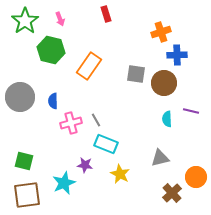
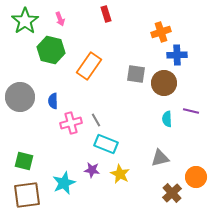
purple star: moved 7 px right, 5 px down
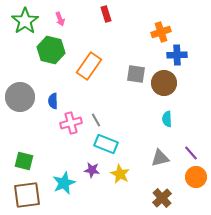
purple line: moved 42 px down; rotated 35 degrees clockwise
brown cross: moved 10 px left, 5 px down
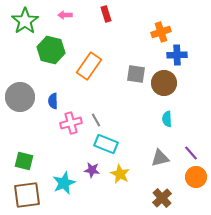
pink arrow: moved 5 px right, 4 px up; rotated 112 degrees clockwise
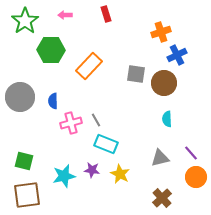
green hexagon: rotated 12 degrees counterclockwise
blue cross: rotated 24 degrees counterclockwise
orange rectangle: rotated 8 degrees clockwise
cyan star: moved 7 px up; rotated 10 degrees clockwise
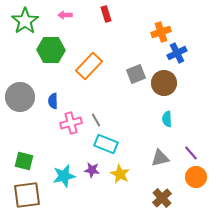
blue cross: moved 2 px up
gray square: rotated 30 degrees counterclockwise
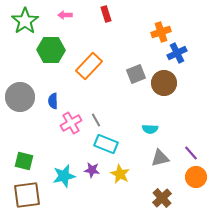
cyan semicircle: moved 17 px left, 10 px down; rotated 84 degrees counterclockwise
pink cross: rotated 15 degrees counterclockwise
